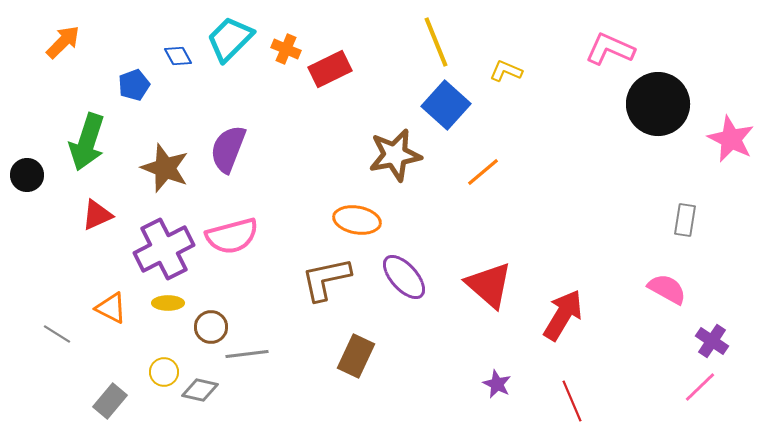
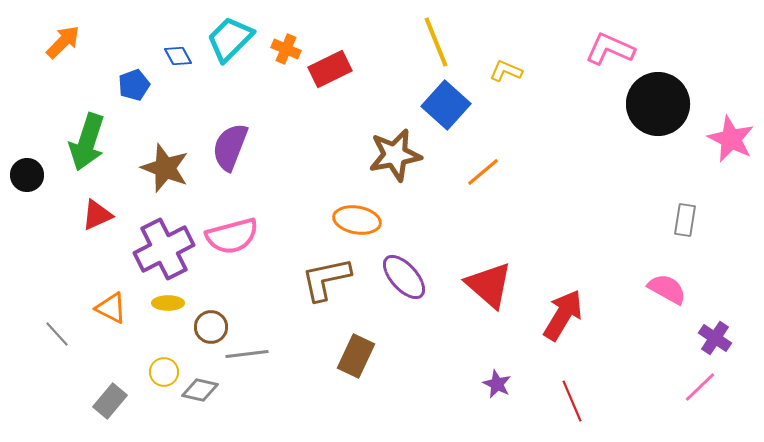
purple semicircle at (228, 149): moved 2 px right, 2 px up
gray line at (57, 334): rotated 16 degrees clockwise
purple cross at (712, 341): moved 3 px right, 3 px up
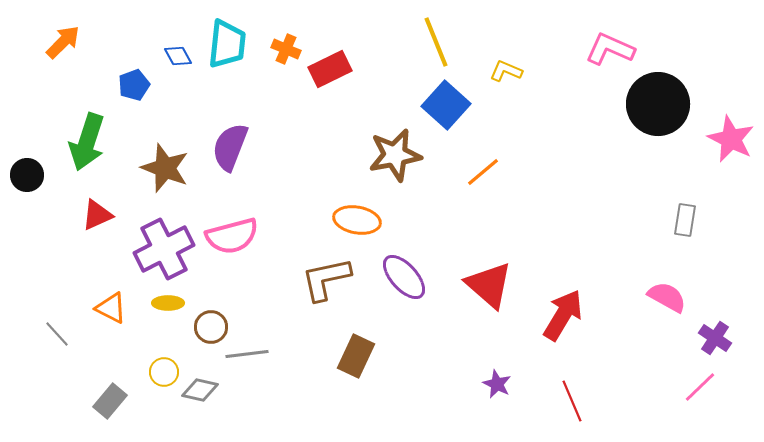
cyan trapezoid at (230, 39): moved 3 px left, 5 px down; rotated 141 degrees clockwise
pink semicircle at (667, 289): moved 8 px down
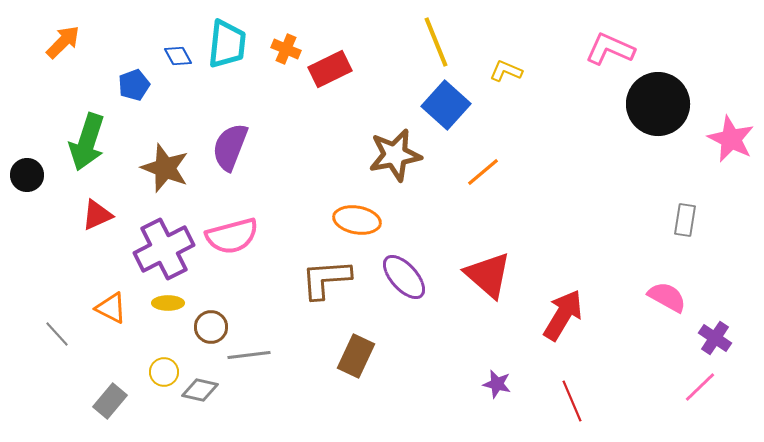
brown L-shape at (326, 279): rotated 8 degrees clockwise
red triangle at (489, 285): moved 1 px left, 10 px up
gray line at (247, 354): moved 2 px right, 1 px down
purple star at (497, 384): rotated 12 degrees counterclockwise
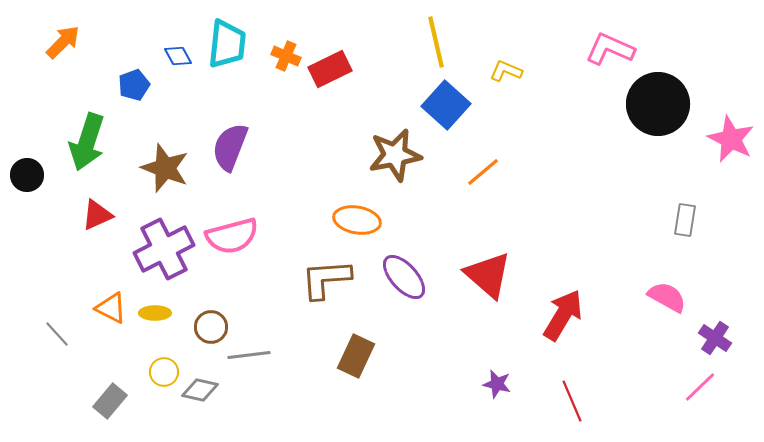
yellow line at (436, 42): rotated 9 degrees clockwise
orange cross at (286, 49): moved 7 px down
yellow ellipse at (168, 303): moved 13 px left, 10 px down
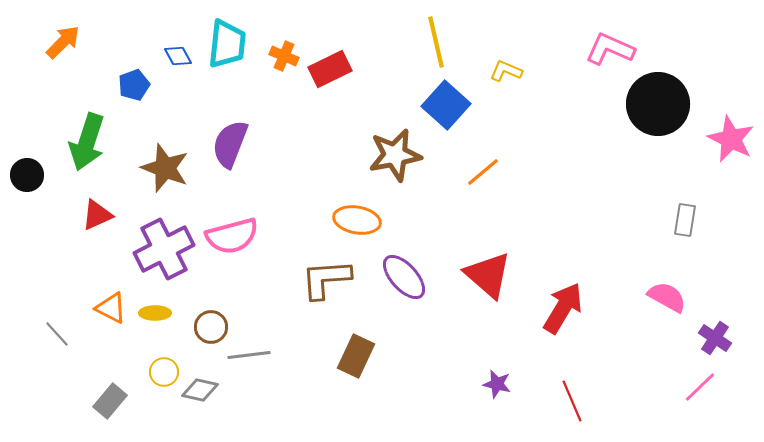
orange cross at (286, 56): moved 2 px left
purple semicircle at (230, 147): moved 3 px up
red arrow at (563, 315): moved 7 px up
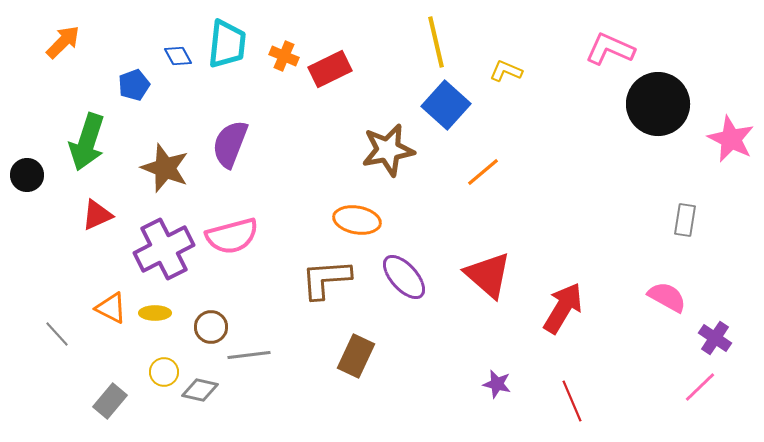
brown star at (395, 155): moved 7 px left, 5 px up
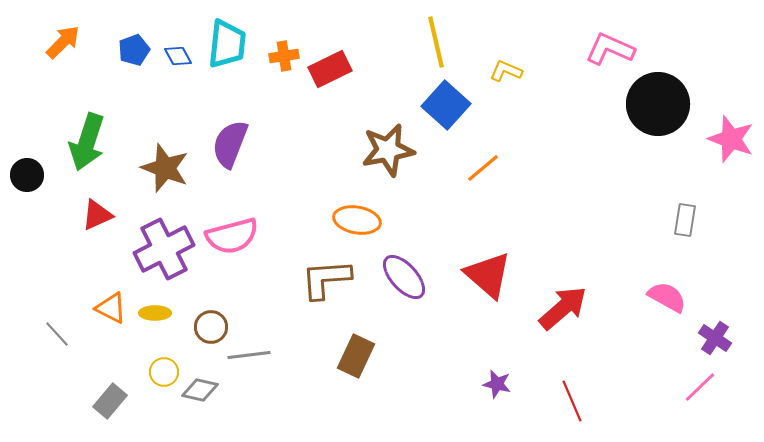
orange cross at (284, 56): rotated 32 degrees counterclockwise
blue pentagon at (134, 85): moved 35 px up
pink star at (731, 139): rotated 6 degrees counterclockwise
orange line at (483, 172): moved 4 px up
red arrow at (563, 308): rotated 18 degrees clockwise
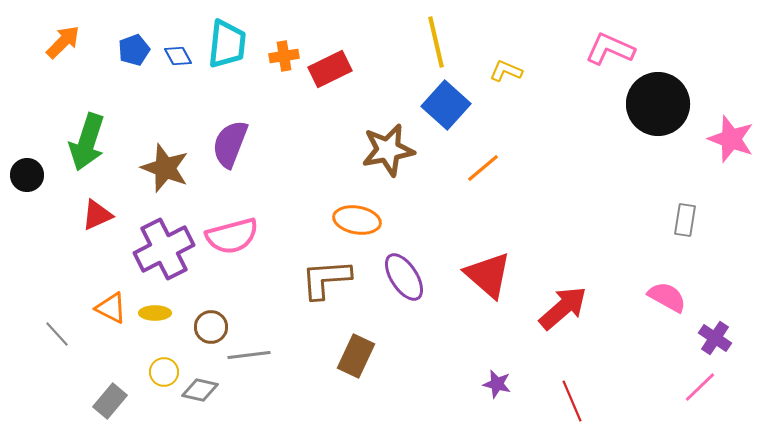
purple ellipse at (404, 277): rotated 9 degrees clockwise
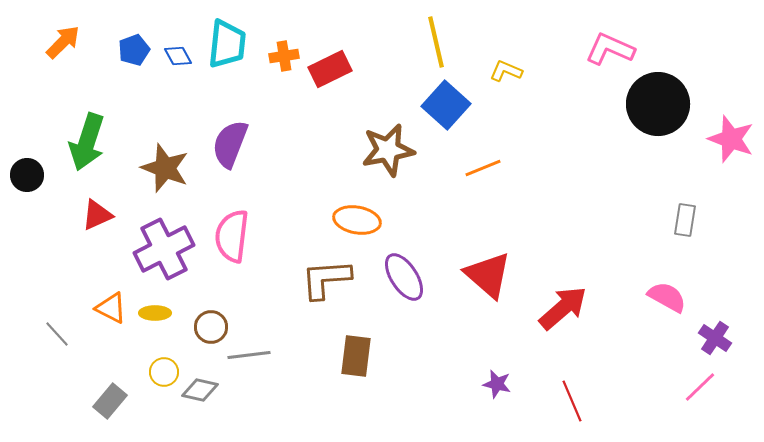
orange line at (483, 168): rotated 18 degrees clockwise
pink semicircle at (232, 236): rotated 112 degrees clockwise
brown rectangle at (356, 356): rotated 18 degrees counterclockwise
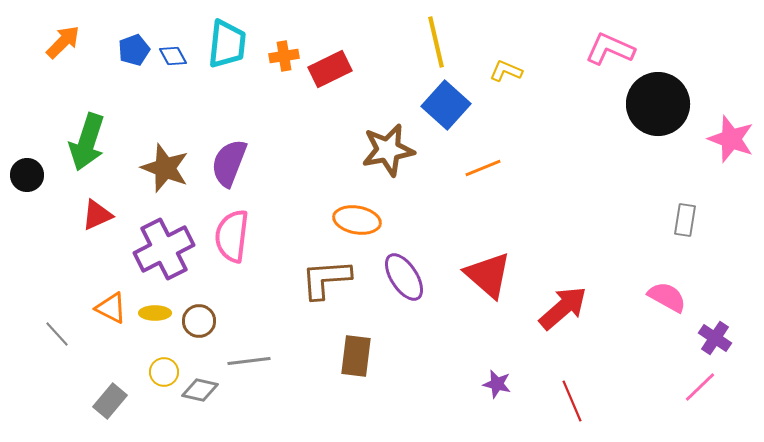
blue diamond at (178, 56): moved 5 px left
purple semicircle at (230, 144): moved 1 px left, 19 px down
brown circle at (211, 327): moved 12 px left, 6 px up
gray line at (249, 355): moved 6 px down
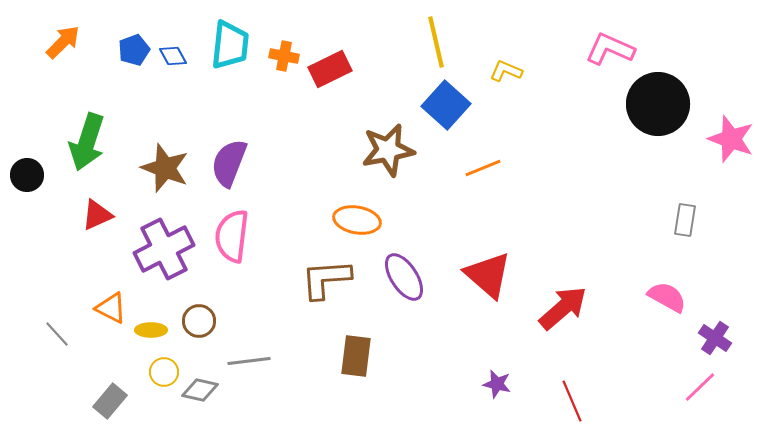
cyan trapezoid at (227, 44): moved 3 px right, 1 px down
orange cross at (284, 56): rotated 20 degrees clockwise
yellow ellipse at (155, 313): moved 4 px left, 17 px down
